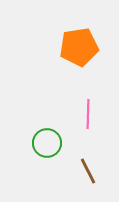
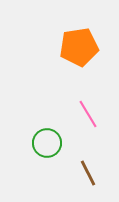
pink line: rotated 32 degrees counterclockwise
brown line: moved 2 px down
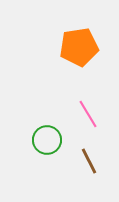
green circle: moved 3 px up
brown line: moved 1 px right, 12 px up
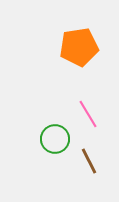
green circle: moved 8 px right, 1 px up
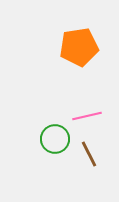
pink line: moved 1 px left, 2 px down; rotated 72 degrees counterclockwise
brown line: moved 7 px up
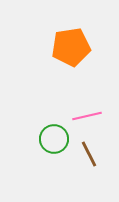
orange pentagon: moved 8 px left
green circle: moved 1 px left
